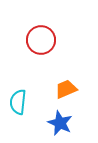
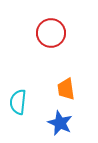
red circle: moved 10 px right, 7 px up
orange trapezoid: rotated 75 degrees counterclockwise
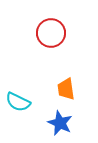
cyan semicircle: rotated 70 degrees counterclockwise
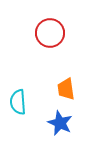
red circle: moved 1 px left
cyan semicircle: rotated 60 degrees clockwise
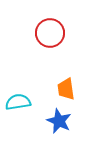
cyan semicircle: rotated 85 degrees clockwise
blue star: moved 1 px left, 2 px up
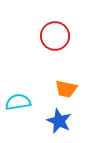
red circle: moved 5 px right, 3 px down
orange trapezoid: rotated 70 degrees counterclockwise
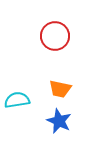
orange trapezoid: moved 6 px left
cyan semicircle: moved 1 px left, 2 px up
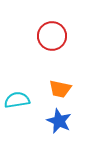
red circle: moved 3 px left
